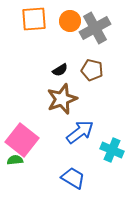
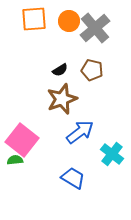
orange circle: moved 1 px left
gray cross: rotated 12 degrees counterclockwise
cyan cross: moved 4 px down; rotated 15 degrees clockwise
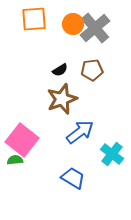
orange circle: moved 4 px right, 3 px down
brown pentagon: rotated 20 degrees counterclockwise
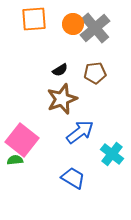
brown pentagon: moved 3 px right, 3 px down
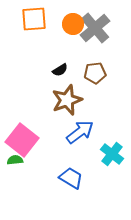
brown star: moved 5 px right, 1 px down
blue trapezoid: moved 2 px left
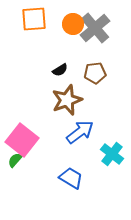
green semicircle: rotated 42 degrees counterclockwise
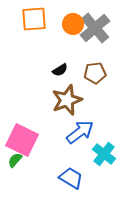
pink square: rotated 12 degrees counterclockwise
cyan cross: moved 8 px left
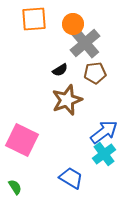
gray cross: moved 10 px left, 15 px down
blue arrow: moved 24 px right
cyan cross: rotated 15 degrees clockwise
green semicircle: moved 27 px down; rotated 105 degrees clockwise
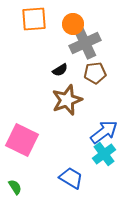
gray cross: rotated 16 degrees clockwise
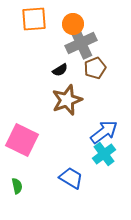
gray cross: moved 4 px left
brown pentagon: moved 5 px up; rotated 15 degrees counterclockwise
green semicircle: moved 2 px right, 1 px up; rotated 21 degrees clockwise
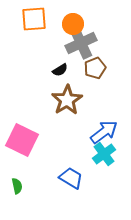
brown star: rotated 12 degrees counterclockwise
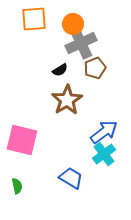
pink square: rotated 12 degrees counterclockwise
